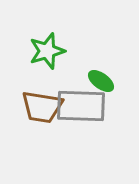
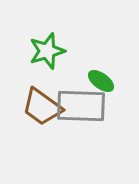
brown trapezoid: rotated 27 degrees clockwise
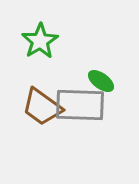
green star: moved 7 px left, 10 px up; rotated 15 degrees counterclockwise
gray rectangle: moved 1 px left, 1 px up
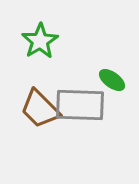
green ellipse: moved 11 px right, 1 px up
brown trapezoid: moved 2 px left, 2 px down; rotated 9 degrees clockwise
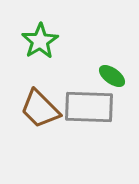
green ellipse: moved 4 px up
gray rectangle: moved 9 px right, 2 px down
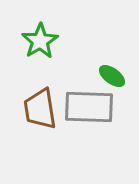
brown trapezoid: rotated 36 degrees clockwise
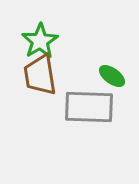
brown trapezoid: moved 34 px up
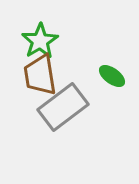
gray rectangle: moved 26 px left; rotated 39 degrees counterclockwise
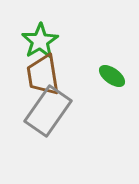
brown trapezoid: moved 3 px right
gray rectangle: moved 15 px left, 4 px down; rotated 18 degrees counterclockwise
